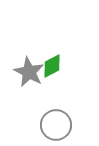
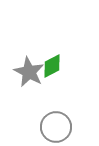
gray circle: moved 2 px down
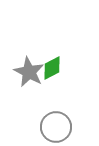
green diamond: moved 2 px down
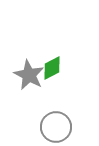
gray star: moved 3 px down
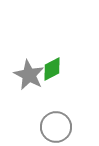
green diamond: moved 1 px down
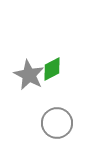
gray circle: moved 1 px right, 4 px up
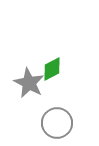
gray star: moved 8 px down
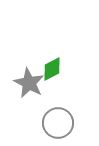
gray circle: moved 1 px right
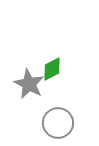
gray star: moved 1 px down
